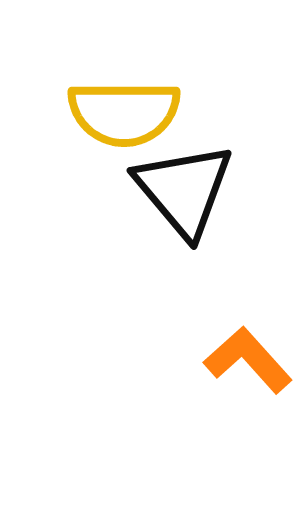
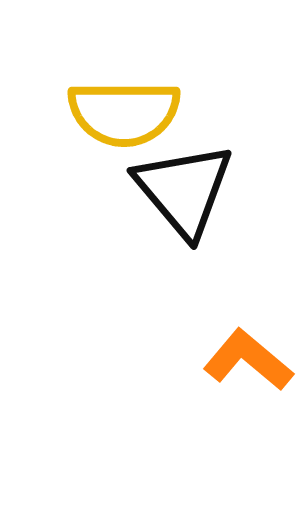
orange L-shape: rotated 8 degrees counterclockwise
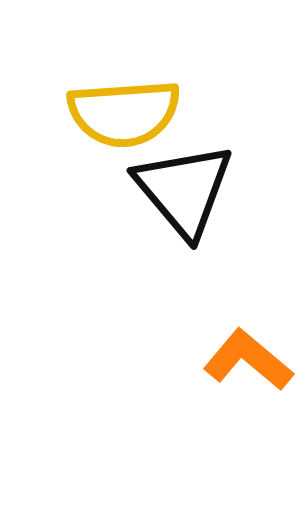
yellow semicircle: rotated 4 degrees counterclockwise
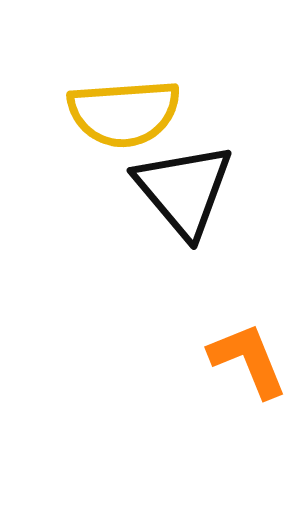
orange L-shape: rotated 28 degrees clockwise
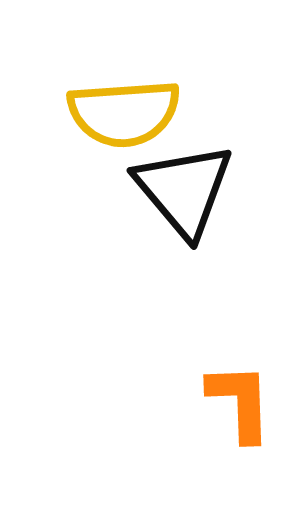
orange L-shape: moved 8 px left, 42 px down; rotated 20 degrees clockwise
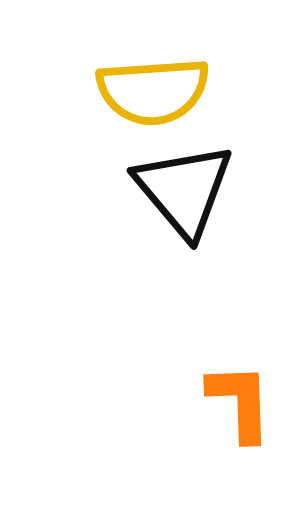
yellow semicircle: moved 29 px right, 22 px up
